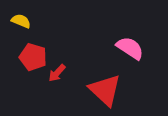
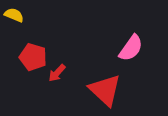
yellow semicircle: moved 7 px left, 6 px up
pink semicircle: moved 1 px right; rotated 92 degrees clockwise
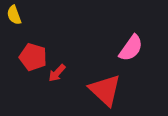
yellow semicircle: rotated 132 degrees counterclockwise
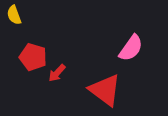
red triangle: rotated 6 degrees counterclockwise
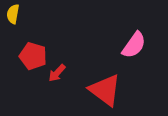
yellow semicircle: moved 1 px left, 1 px up; rotated 30 degrees clockwise
pink semicircle: moved 3 px right, 3 px up
red pentagon: moved 1 px up
